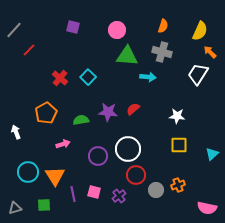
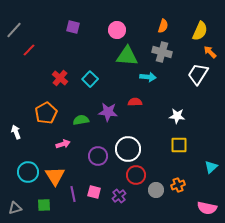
cyan square: moved 2 px right, 2 px down
red semicircle: moved 2 px right, 7 px up; rotated 40 degrees clockwise
cyan triangle: moved 1 px left, 13 px down
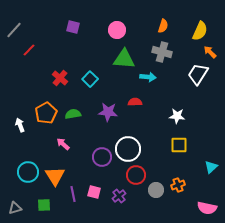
green triangle: moved 3 px left, 3 px down
green semicircle: moved 8 px left, 6 px up
white arrow: moved 4 px right, 7 px up
pink arrow: rotated 120 degrees counterclockwise
purple circle: moved 4 px right, 1 px down
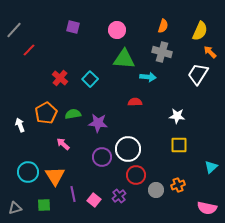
purple star: moved 10 px left, 11 px down
pink square: moved 8 px down; rotated 24 degrees clockwise
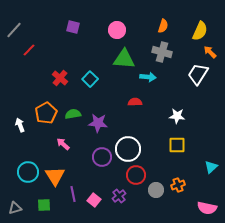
yellow square: moved 2 px left
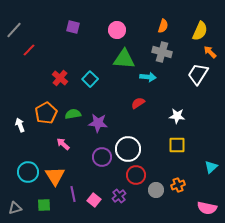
red semicircle: moved 3 px right, 1 px down; rotated 32 degrees counterclockwise
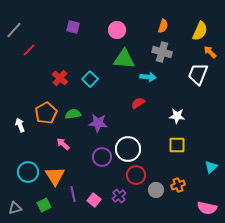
white trapezoid: rotated 10 degrees counterclockwise
green square: rotated 24 degrees counterclockwise
